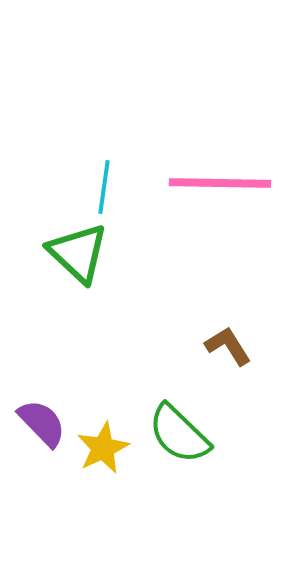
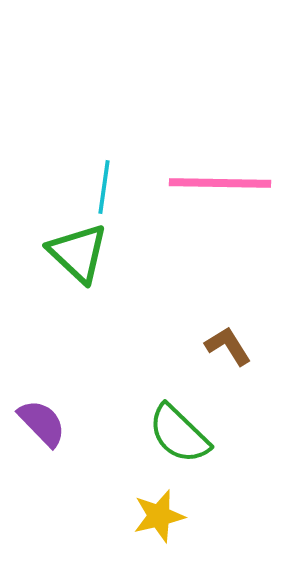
yellow star: moved 56 px right, 68 px down; rotated 12 degrees clockwise
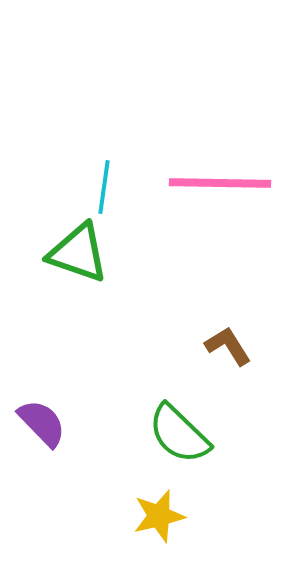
green triangle: rotated 24 degrees counterclockwise
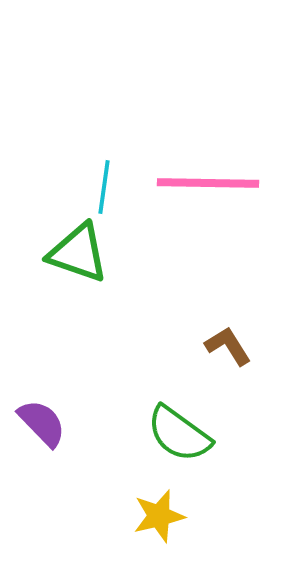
pink line: moved 12 px left
green semicircle: rotated 8 degrees counterclockwise
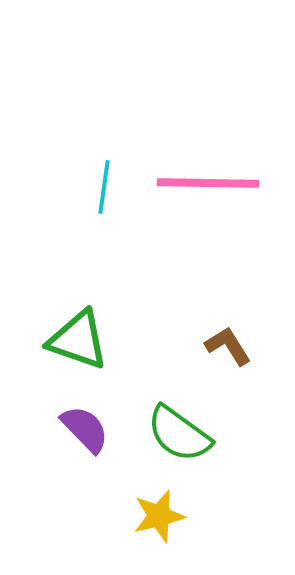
green triangle: moved 87 px down
purple semicircle: moved 43 px right, 6 px down
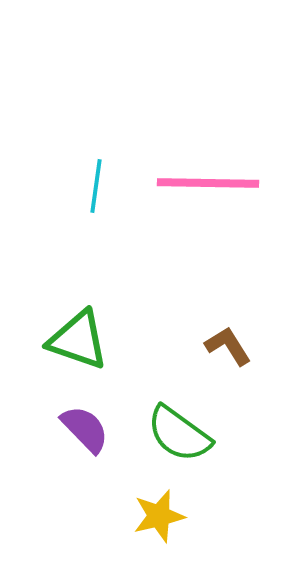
cyan line: moved 8 px left, 1 px up
